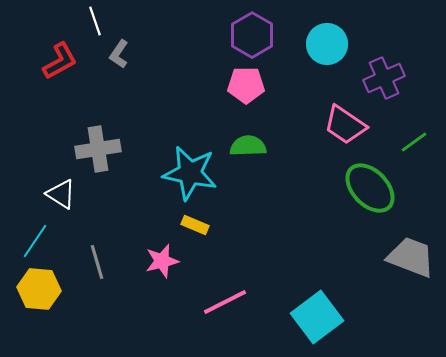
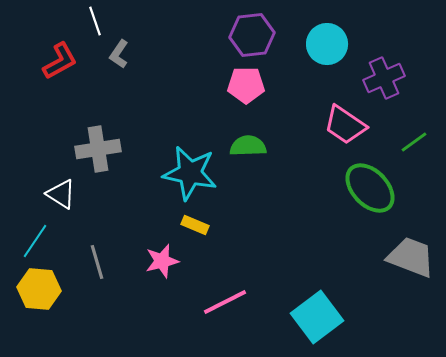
purple hexagon: rotated 24 degrees clockwise
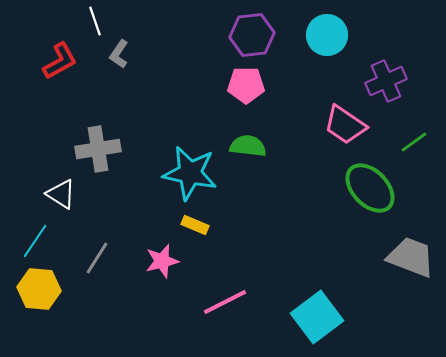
cyan circle: moved 9 px up
purple cross: moved 2 px right, 3 px down
green semicircle: rotated 9 degrees clockwise
gray line: moved 4 px up; rotated 48 degrees clockwise
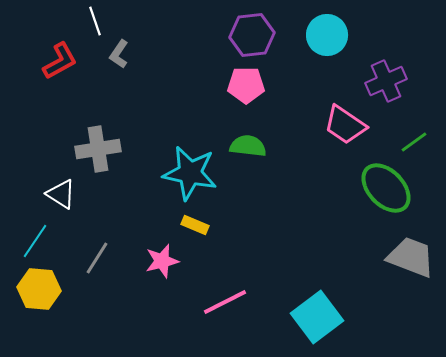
green ellipse: moved 16 px right
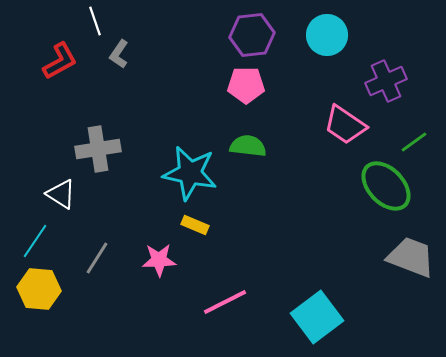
green ellipse: moved 2 px up
pink star: moved 3 px left, 1 px up; rotated 12 degrees clockwise
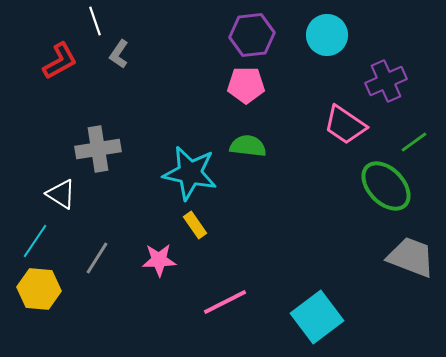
yellow rectangle: rotated 32 degrees clockwise
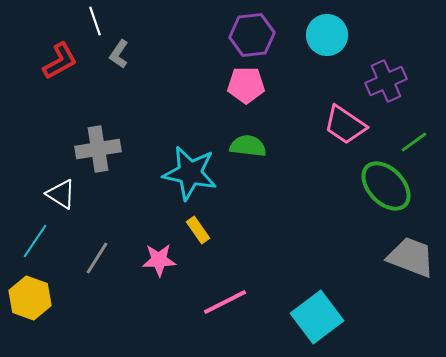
yellow rectangle: moved 3 px right, 5 px down
yellow hexagon: moved 9 px left, 9 px down; rotated 15 degrees clockwise
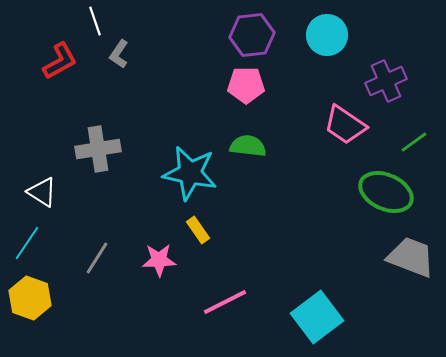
green ellipse: moved 6 px down; rotated 22 degrees counterclockwise
white triangle: moved 19 px left, 2 px up
cyan line: moved 8 px left, 2 px down
